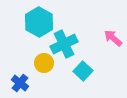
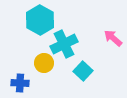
cyan hexagon: moved 1 px right, 2 px up
blue cross: rotated 36 degrees counterclockwise
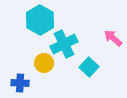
cyan square: moved 6 px right, 4 px up
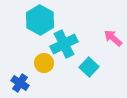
blue cross: rotated 30 degrees clockwise
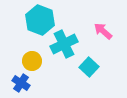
cyan hexagon: rotated 8 degrees counterclockwise
pink arrow: moved 10 px left, 7 px up
yellow circle: moved 12 px left, 2 px up
blue cross: moved 1 px right
